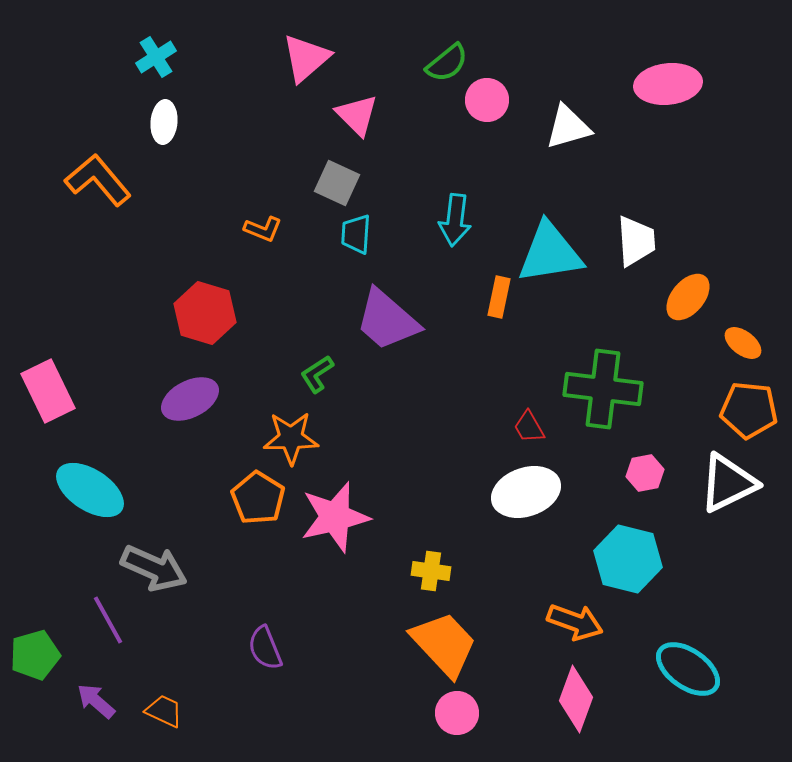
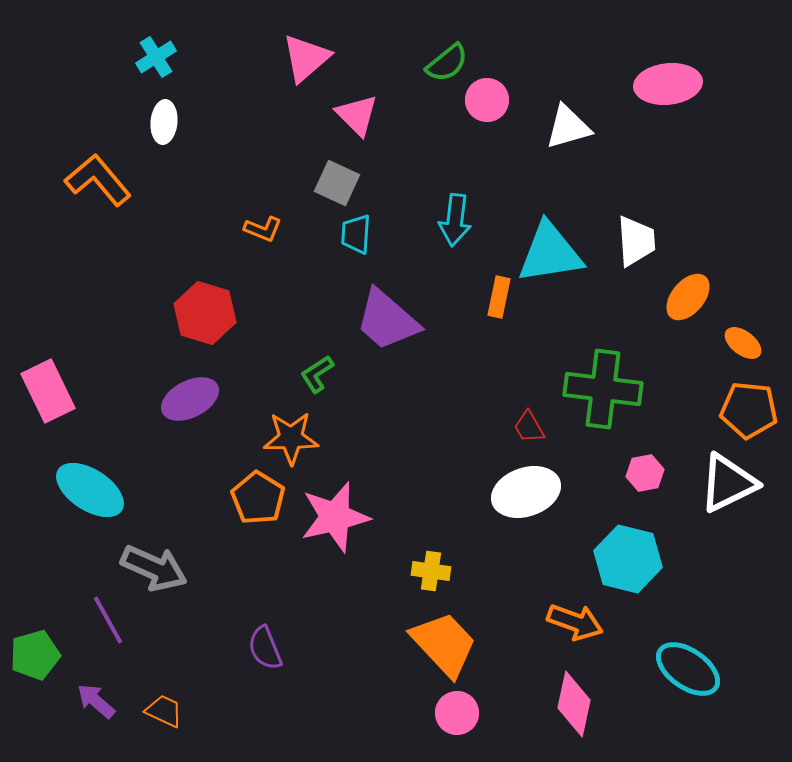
pink diamond at (576, 699): moved 2 px left, 5 px down; rotated 8 degrees counterclockwise
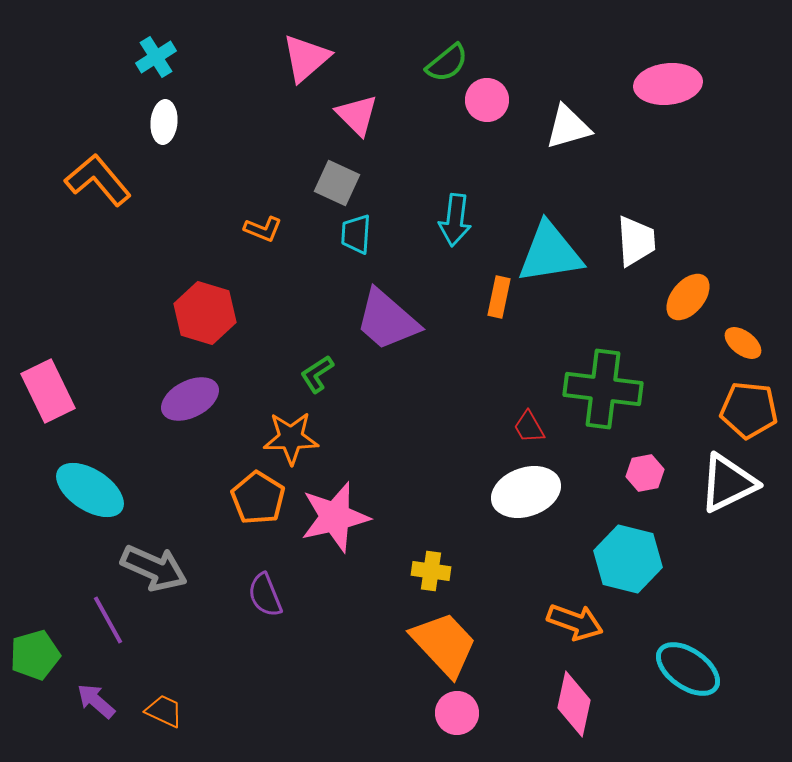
purple semicircle at (265, 648): moved 53 px up
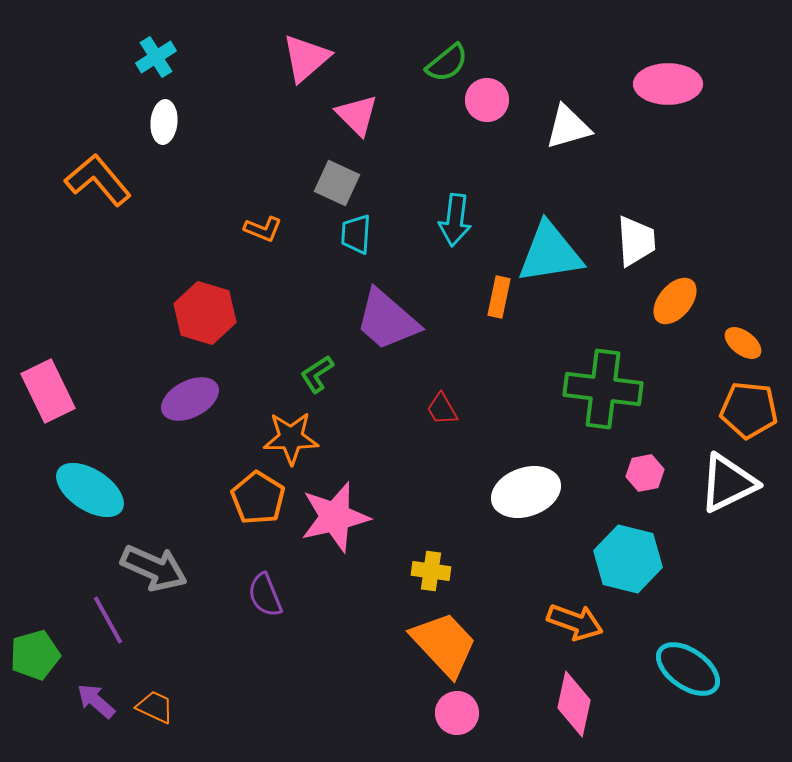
pink ellipse at (668, 84): rotated 6 degrees clockwise
orange ellipse at (688, 297): moved 13 px left, 4 px down
red trapezoid at (529, 427): moved 87 px left, 18 px up
orange trapezoid at (164, 711): moved 9 px left, 4 px up
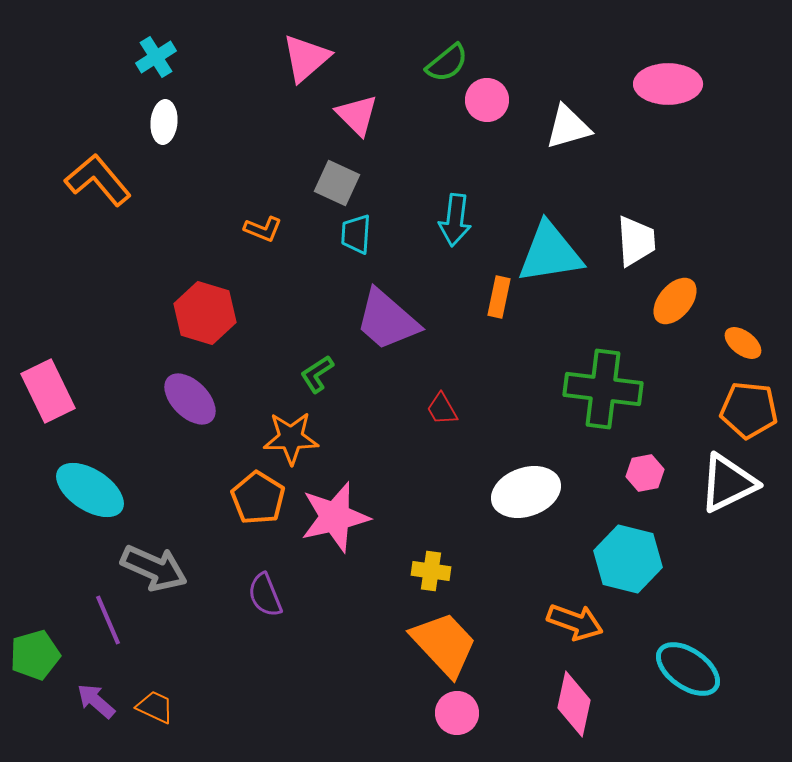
purple ellipse at (190, 399): rotated 72 degrees clockwise
purple line at (108, 620): rotated 6 degrees clockwise
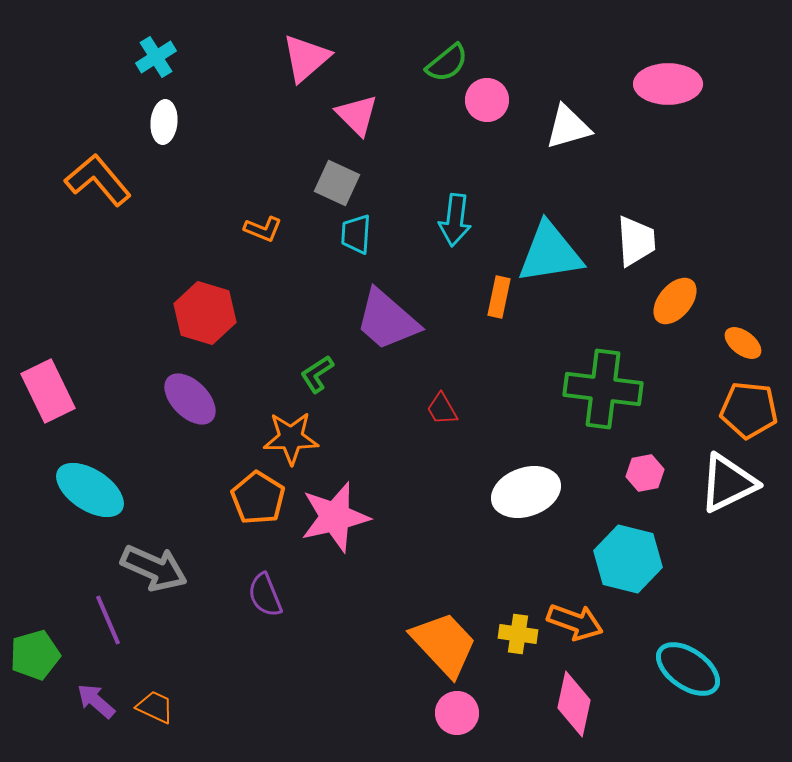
yellow cross at (431, 571): moved 87 px right, 63 px down
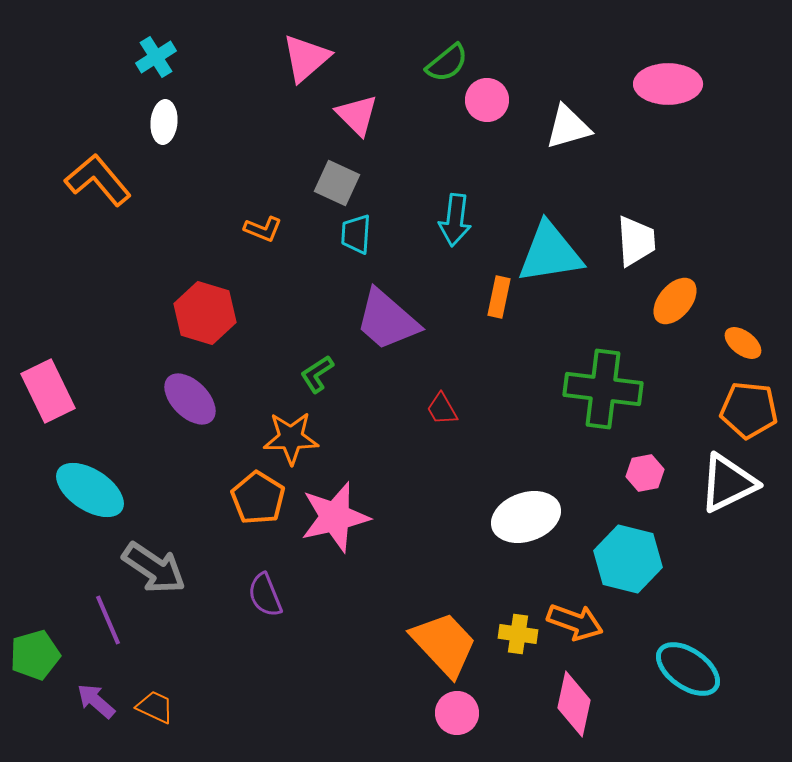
white ellipse at (526, 492): moved 25 px down
gray arrow at (154, 568): rotated 10 degrees clockwise
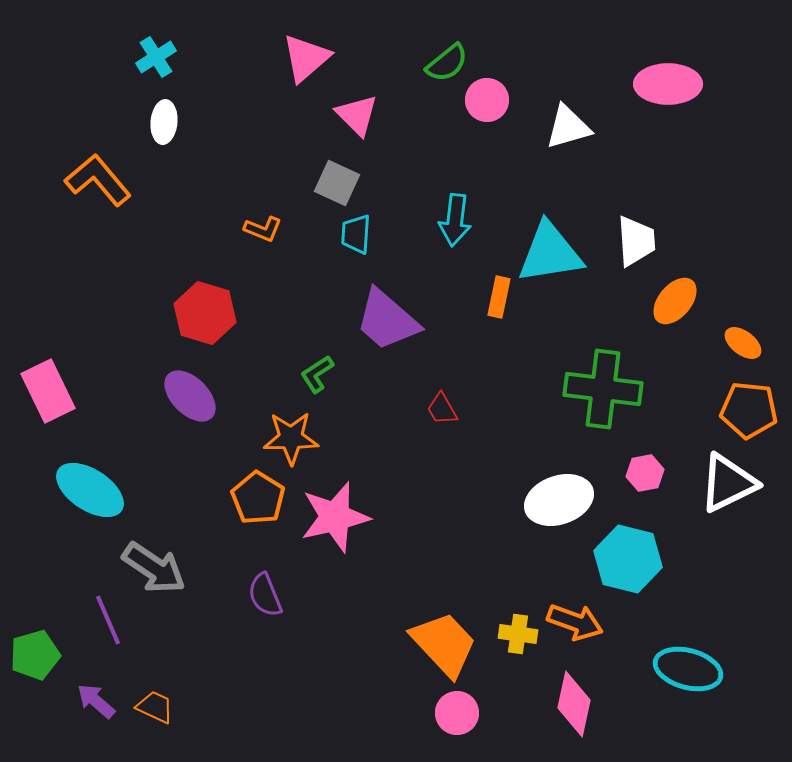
purple ellipse at (190, 399): moved 3 px up
white ellipse at (526, 517): moved 33 px right, 17 px up
cyan ellipse at (688, 669): rotated 20 degrees counterclockwise
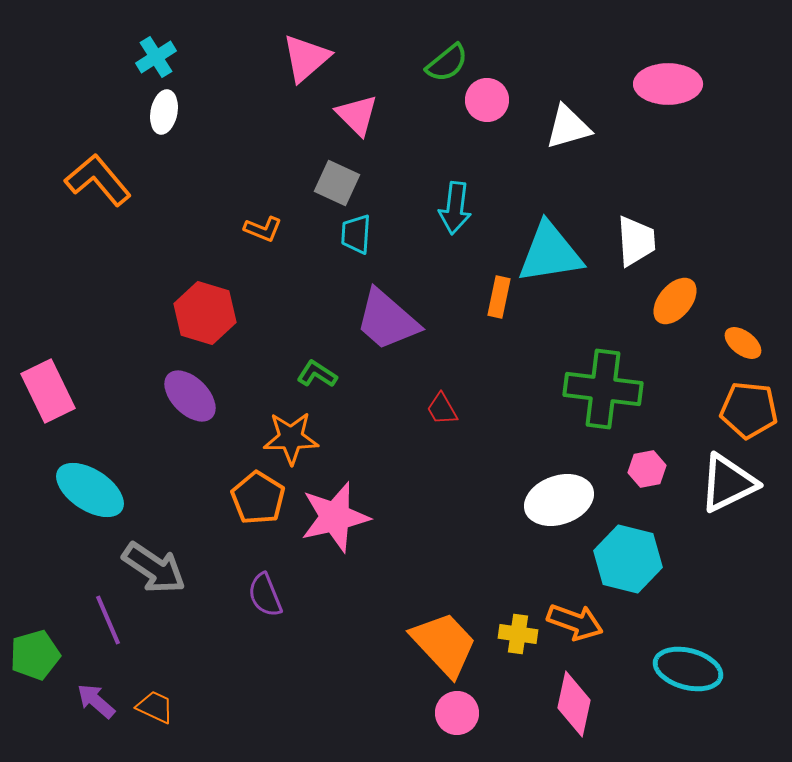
white ellipse at (164, 122): moved 10 px up; rotated 6 degrees clockwise
cyan arrow at (455, 220): moved 12 px up
green L-shape at (317, 374): rotated 66 degrees clockwise
pink hexagon at (645, 473): moved 2 px right, 4 px up
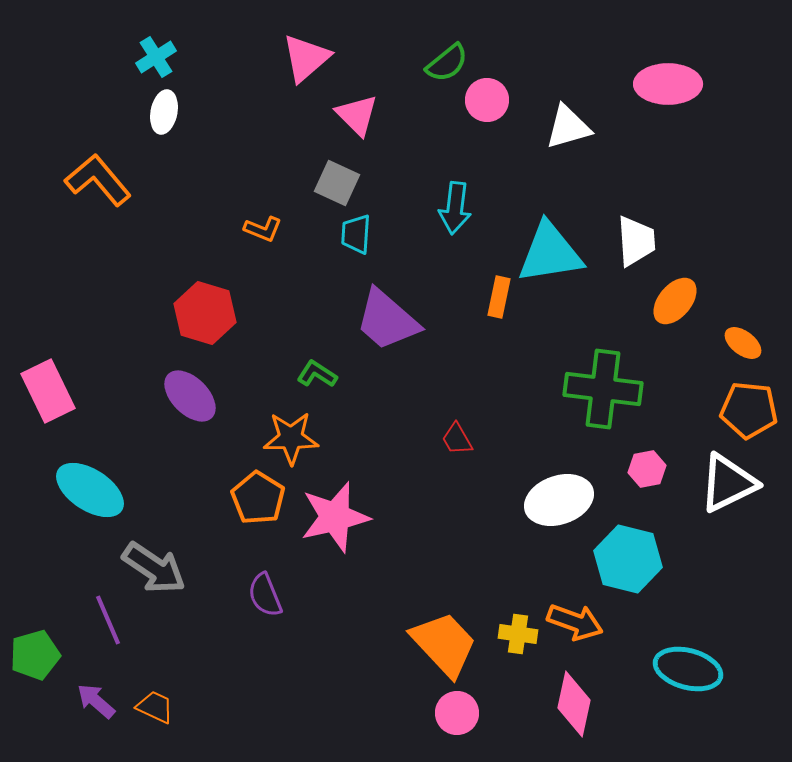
red trapezoid at (442, 409): moved 15 px right, 30 px down
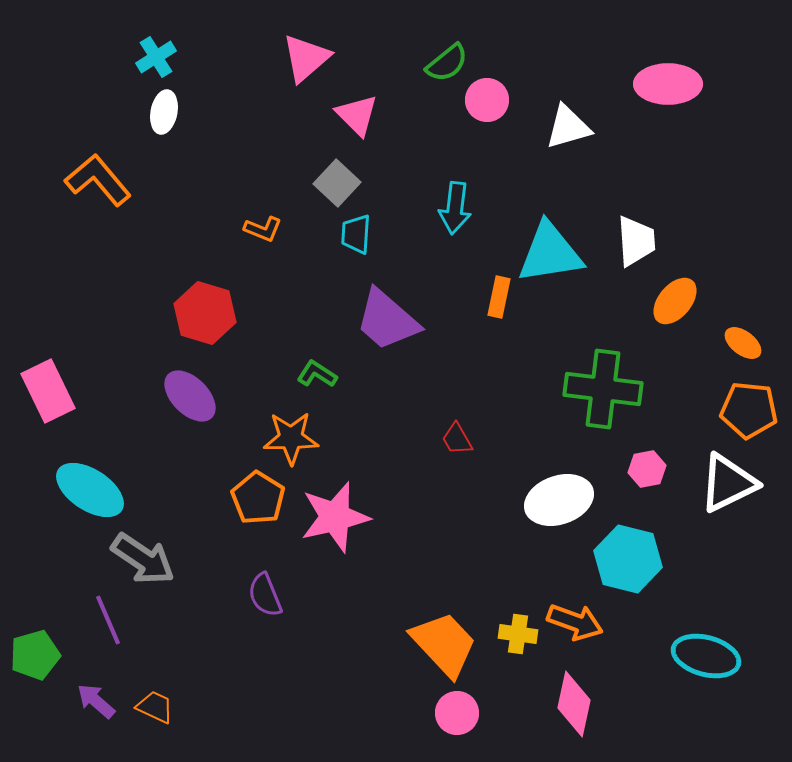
gray square at (337, 183): rotated 18 degrees clockwise
gray arrow at (154, 568): moved 11 px left, 9 px up
cyan ellipse at (688, 669): moved 18 px right, 13 px up
